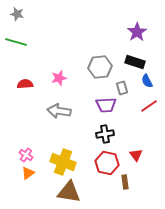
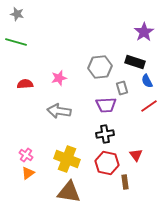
purple star: moved 7 px right
yellow cross: moved 4 px right, 3 px up
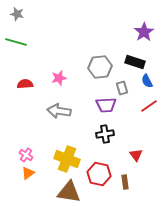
red hexagon: moved 8 px left, 11 px down
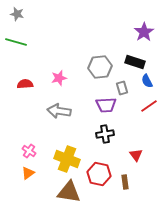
pink cross: moved 3 px right, 4 px up
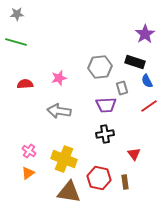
gray star: rotated 16 degrees counterclockwise
purple star: moved 1 px right, 2 px down
red triangle: moved 2 px left, 1 px up
yellow cross: moved 3 px left
red hexagon: moved 4 px down
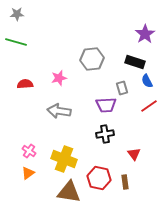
gray hexagon: moved 8 px left, 8 px up
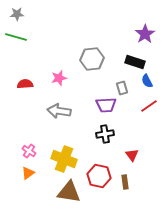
green line: moved 5 px up
red triangle: moved 2 px left, 1 px down
red hexagon: moved 2 px up
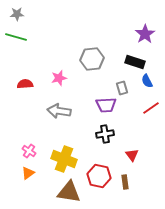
red line: moved 2 px right, 2 px down
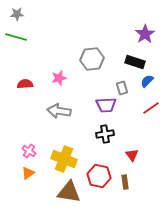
blue semicircle: rotated 72 degrees clockwise
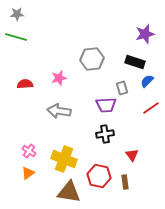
purple star: rotated 18 degrees clockwise
